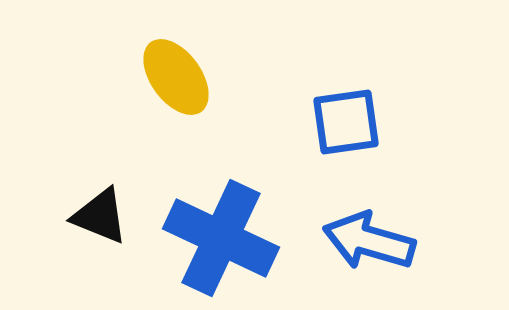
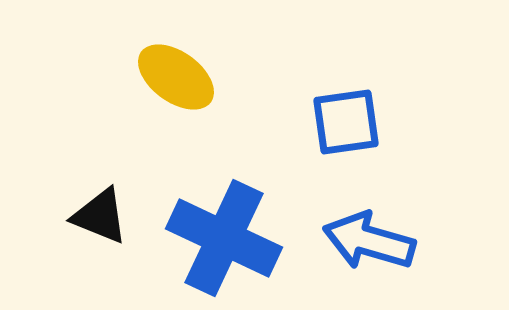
yellow ellipse: rotated 18 degrees counterclockwise
blue cross: moved 3 px right
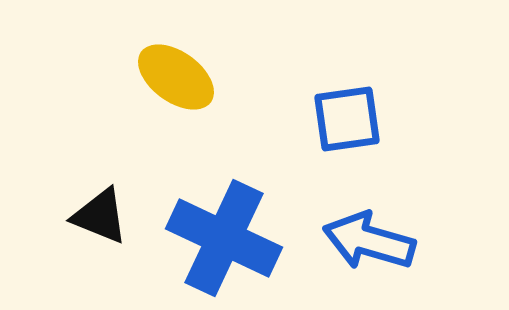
blue square: moved 1 px right, 3 px up
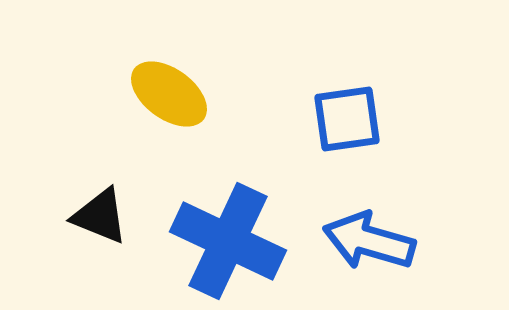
yellow ellipse: moved 7 px left, 17 px down
blue cross: moved 4 px right, 3 px down
